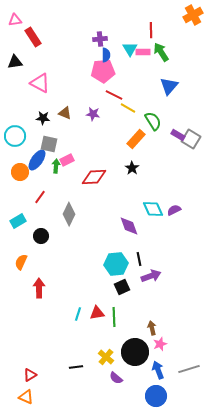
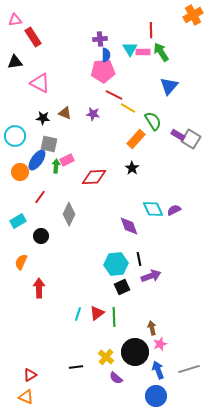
red triangle at (97, 313): rotated 28 degrees counterclockwise
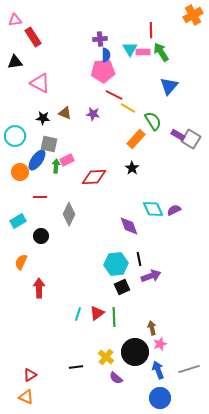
red line at (40, 197): rotated 56 degrees clockwise
blue circle at (156, 396): moved 4 px right, 2 px down
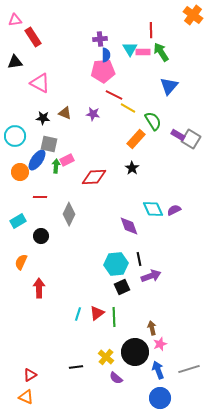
orange cross at (193, 15): rotated 24 degrees counterclockwise
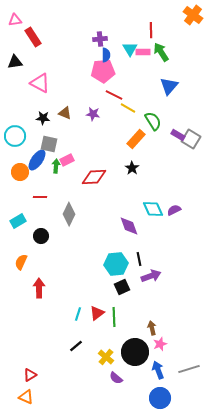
black line at (76, 367): moved 21 px up; rotated 32 degrees counterclockwise
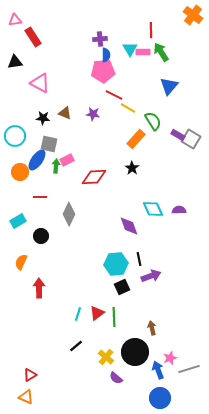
purple semicircle at (174, 210): moved 5 px right; rotated 24 degrees clockwise
pink star at (160, 344): moved 10 px right, 14 px down
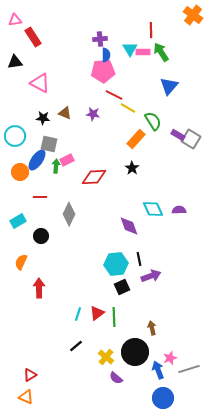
blue circle at (160, 398): moved 3 px right
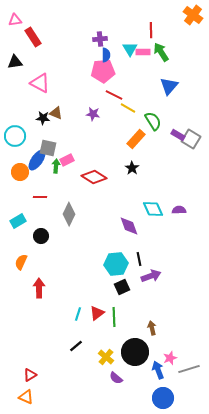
brown triangle at (65, 113): moved 9 px left
gray square at (49, 144): moved 1 px left, 4 px down
red diamond at (94, 177): rotated 35 degrees clockwise
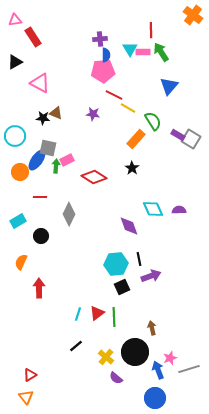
black triangle at (15, 62): rotated 21 degrees counterclockwise
orange triangle at (26, 397): rotated 28 degrees clockwise
blue circle at (163, 398): moved 8 px left
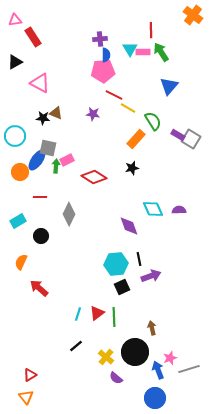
black star at (132, 168): rotated 24 degrees clockwise
red arrow at (39, 288): rotated 48 degrees counterclockwise
